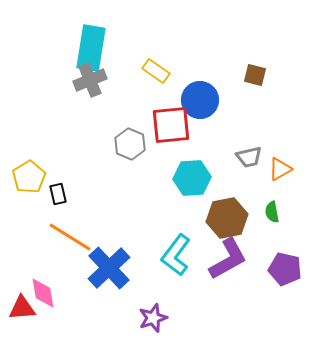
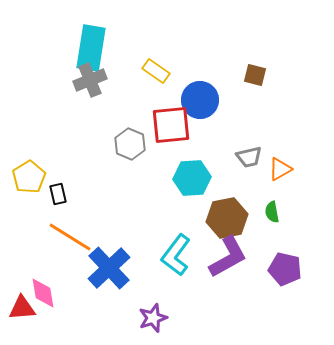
purple L-shape: moved 2 px up
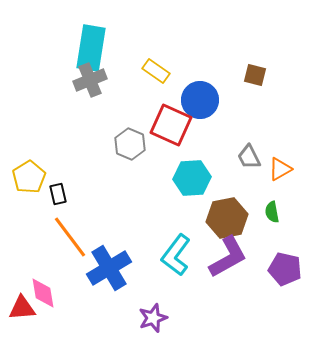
red square: rotated 30 degrees clockwise
gray trapezoid: rotated 76 degrees clockwise
orange line: rotated 21 degrees clockwise
blue cross: rotated 12 degrees clockwise
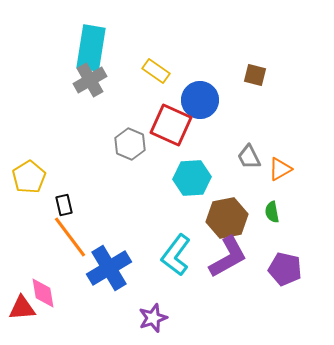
gray cross: rotated 8 degrees counterclockwise
black rectangle: moved 6 px right, 11 px down
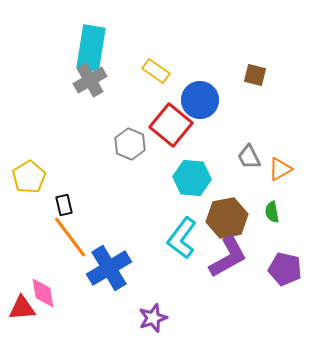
red square: rotated 15 degrees clockwise
cyan hexagon: rotated 9 degrees clockwise
cyan L-shape: moved 6 px right, 17 px up
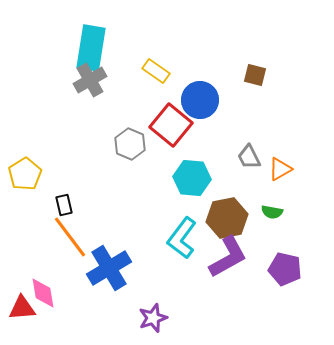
yellow pentagon: moved 4 px left, 3 px up
green semicircle: rotated 70 degrees counterclockwise
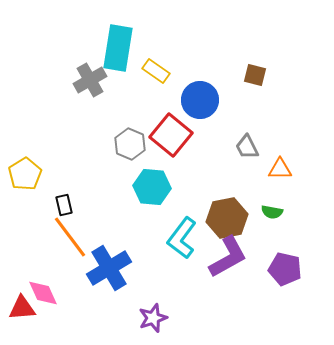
cyan rectangle: moved 27 px right
red square: moved 10 px down
gray trapezoid: moved 2 px left, 10 px up
orange triangle: rotated 30 degrees clockwise
cyan hexagon: moved 40 px left, 9 px down
pink diamond: rotated 16 degrees counterclockwise
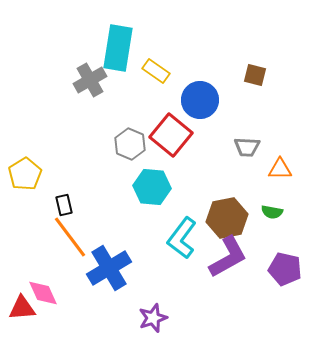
gray trapezoid: rotated 60 degrees counterclockwise
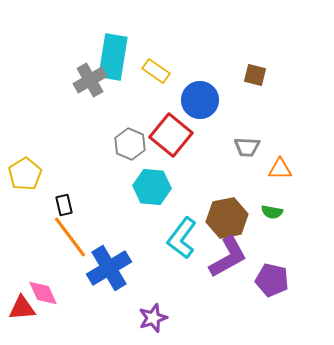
cyan rectangle: moved 5 px left, 9 px down
purple pentagon: moved 13 px left, 11 px down
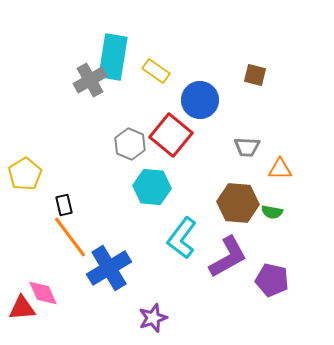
brown hexagon: moved 11 px right, 15 px up; rotated 15 degrees clockwise
